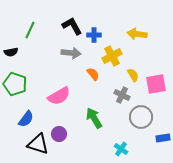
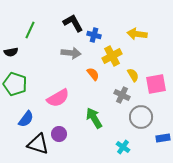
black L-shape: moved 1 px right, 3 px up
blue cross: rotated 16 degrees clockwise
pink semicircle: moved 1 px left, 2 px down
cyan cross: moved 2 px right, 2 px up
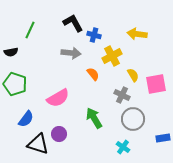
gray circle: moved 8 px left, 2 px down
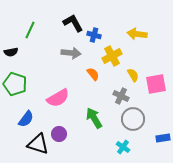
gray cross: moved 1 px left, 1 px down
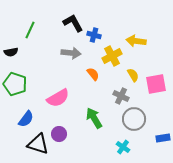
yellow arrow: moved 1 px left, 7 px down
gray circle: moved 1 px right
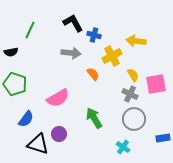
gray cross: moved 9 px right, 2 px up
